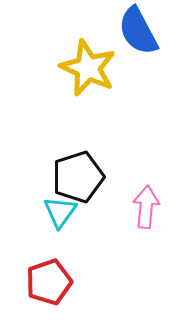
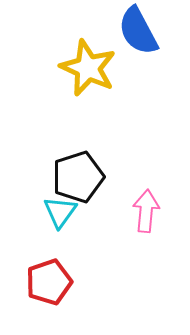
pink arrow: moved 4 px down
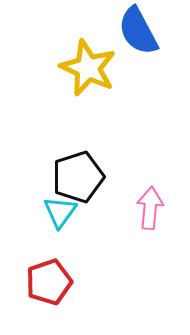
pink arrow: moved 4 px right, 3 px up
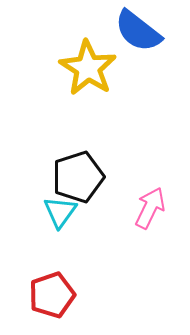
blue semicircle: rotated 24 degrees counterclockwise
yellow star: rotated 8 degrees clockwise
pink arrow: rotated 21 degrees clockwise
red pentagon: moved 3 px right, 13 px down
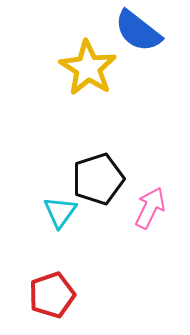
black pentagon: moved 20 px right, 2 px down
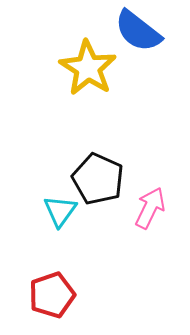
black pentagon: rotated 30 degrees counterclockwise
cyan triangle: moved 1 px up
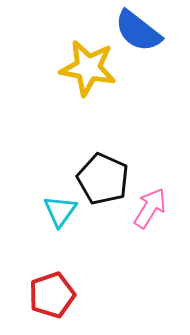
yellow star: rotated 22 degrees counterclockwise
black pentagon: moved 5 px right
pink arrow: rotated 6 degrees clockwise
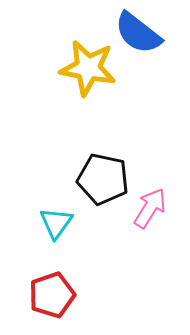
blue semicircle: moved 2 px down
black pentagon: rotated 12 degrees counterclockwise
cyan triangle: moved 4 px left, 12 px down
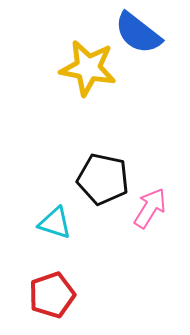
cyan triangle: moved 1 px left; rotated 48 degrees counterclockwise
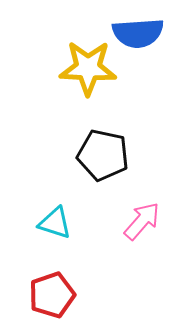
blue semicircle: rotated 42 degrees counterclockwise
yellow star: rotated 8 degrees counterclockwise
black pentagon: moved 24 px up
pink arrow: moved 8 px left, 13 px down; rotated 9 degrees clockwise
